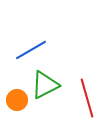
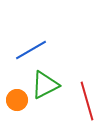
red line: moved 3 px down
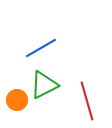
blue line: moved 10 px right, 2 px up
green triangle: moved 1 px left
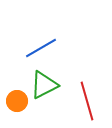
orange circle: moved 1 px down
